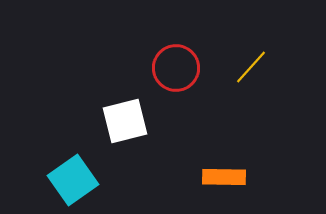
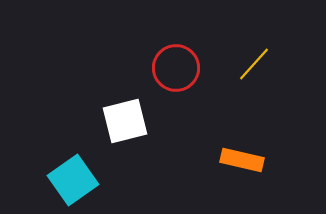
yellow line: moved 3 px right, 3 px up
orange rectangle: moved 18 px right, 17 px up; rotated 12 degrees clockwise
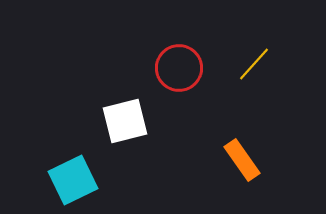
red circle: moved 3 px right
orange rectangle: rotated 42 degrees clockwise
cyan square: rotated 9 degrees clockwise
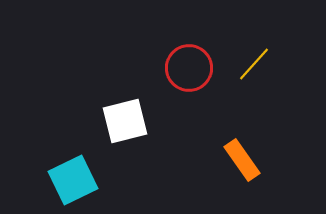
red circle: moved 10 px right
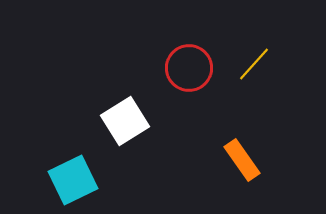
white square: rotated 18 degrees counterclockwise
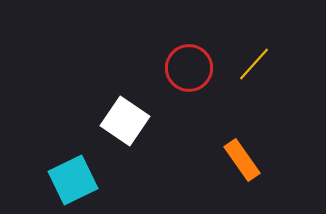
white square: rotated 24 degrees counterclockwise
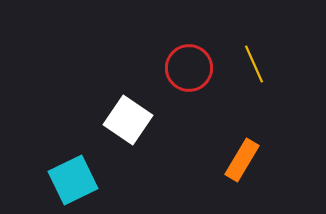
yellow line: rotated 66 degrees counterclockwise
white square: moved 3 px right, 1 px up
orange rectangle: rotated 66 degrees clockwise
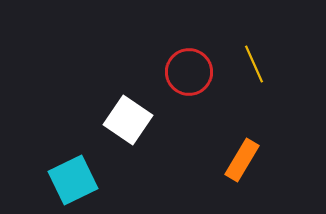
red circle: moved 4 px down
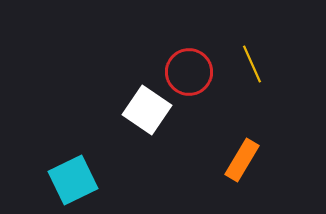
yellow line: moved 2 px left
white square: moved 19 px right, 10 px up
